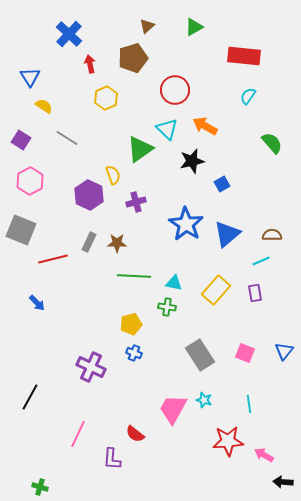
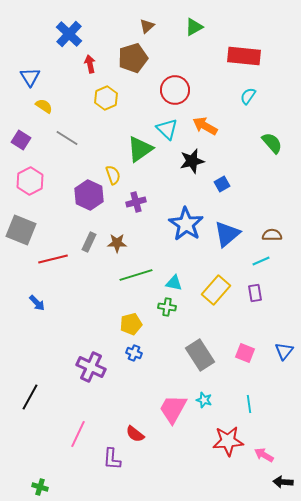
green line at (134, 276): moved 2 px right, 1 px up; rotated 20 degrees counterclockwise
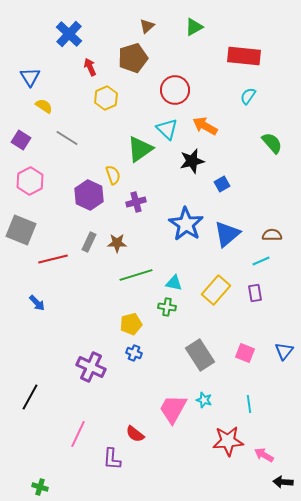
red arrow at (90, 64): moved 3 px down; rotated 12 degrees counterclockwise
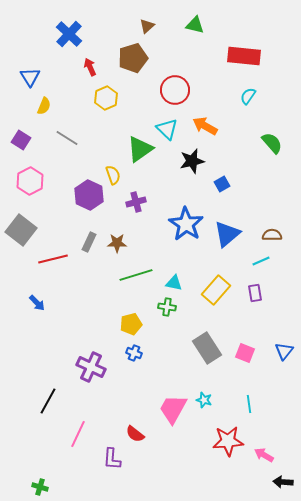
green triangle at (194, 27): moved 1 px right, 2 px up; rotated 42 degrees clockwise
yellow semicircle at (44, 106): rotated 78 degrees clockwise
gray square at (21, 230): rotated 16 degrees clockwise
gray rectangle at (200, 355): moved 7 px right, 7 px up
black line at (30, 397): moved 18 px right, 4 px down
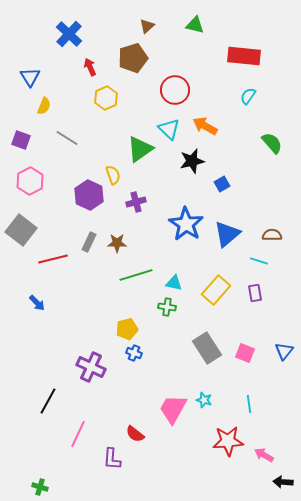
cyan triangle at (167, 129): moved 2 px right
purple square at (21, 140): rotated 12 degrees counterclockwise
cyan line at (261, 261): moved 2 px left; rotated 42 degrees clockwise
yellow pentagon at (131, 324): moved 4 px left, 5 px down
